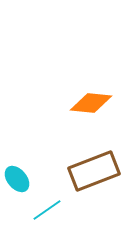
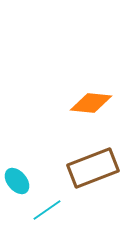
brown rectangle: moved 1 px left, 3 px up
cyan ellipse: moved 2 px down
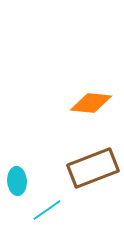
cyan ellipse: rotated 36 degrees clockwise
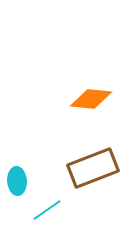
orange diamond: moved 4 px up
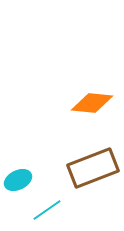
orange diamond: moved 1 px right, 4 px down
cyan ellipse: moved 1 px right, 1 px up; rotated 68 degrees clockwise
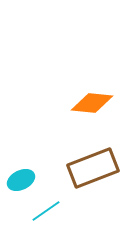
cyan ellipse: moved 3 px right
cyan line: moved 1 px left, 1 px down
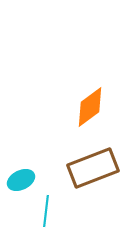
orange diamond: moved 2 px left, 4 px down; rotated 42 degrees counterclockwise
cyan line: rotated 48 degrees counterclockwise
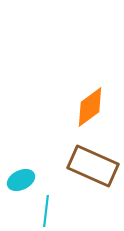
brown rectangle: moved 2 px up; rotated 45 degrees clockwise
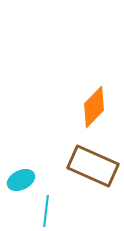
orange diamond: moved 4 px right; rotated 9 degrees counterclockwise
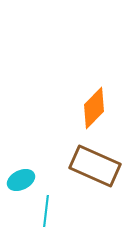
orange diamond: moved 1 px down
brown rectangle: moved 2 px right
